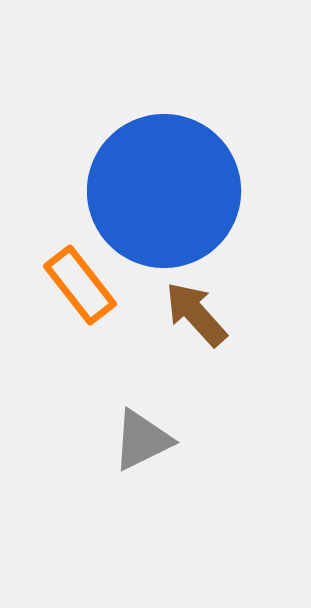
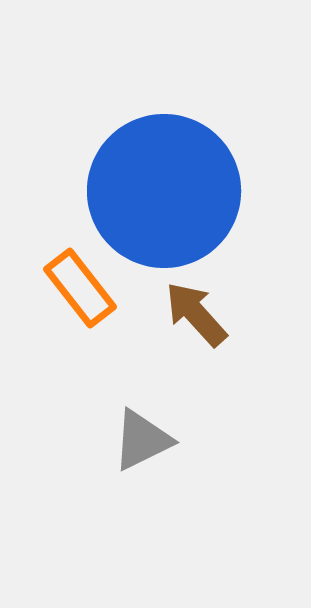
orange rectangle: moved 3 px down
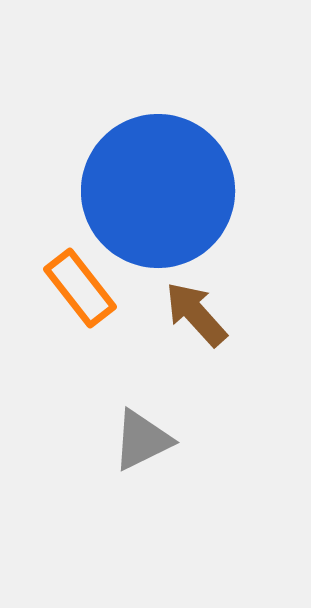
blue circle: moved 6 px left
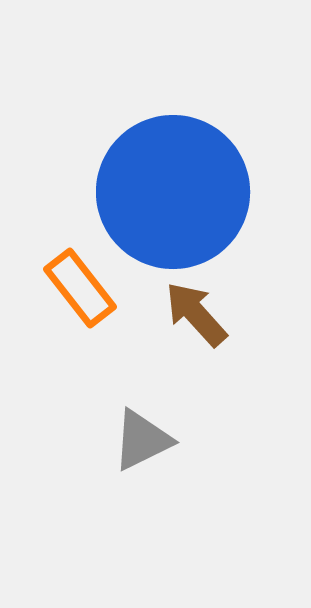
blue circle: moved 15 px right, 1 px down
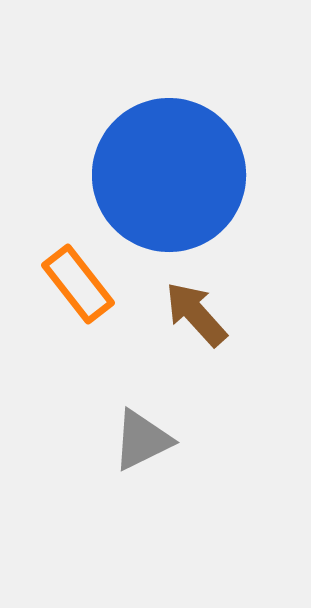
blue circle: moved 4 px left, 17 px up
orange rectangle: moved 2 px left, 4 px up
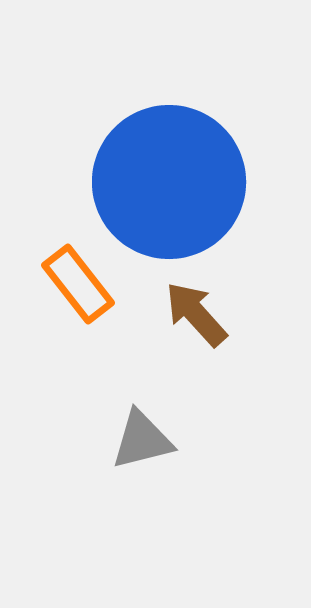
blue circle: moved 7 px down
gray triangle: rotated 12 degrees clockwise
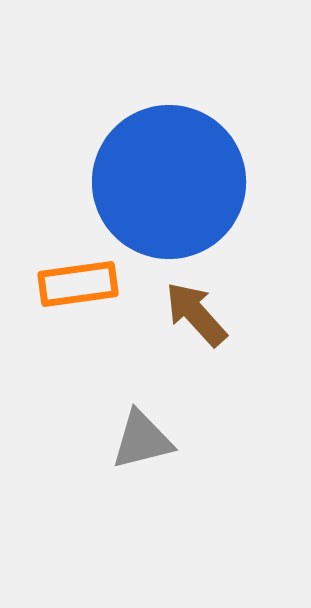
orange rectangle: rotated 60 degrees counterclockwise
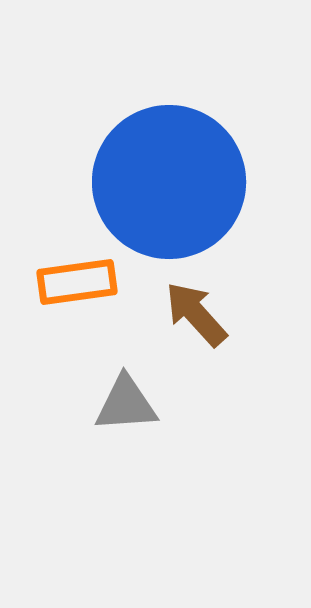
orange rectangle: moved 1 px left, 2 px up
gray triangle: moved 16 px left, 36 px up; rotated 10 degrees clockwise
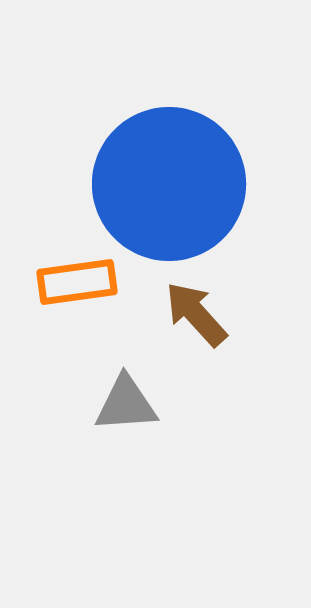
blue circle: moved 2 px down
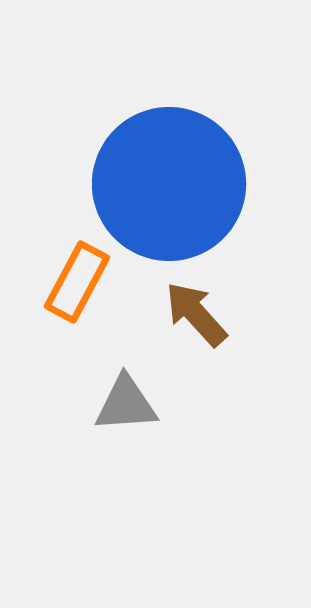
orange rectangle: rotated 54 degrees counterclockwise
